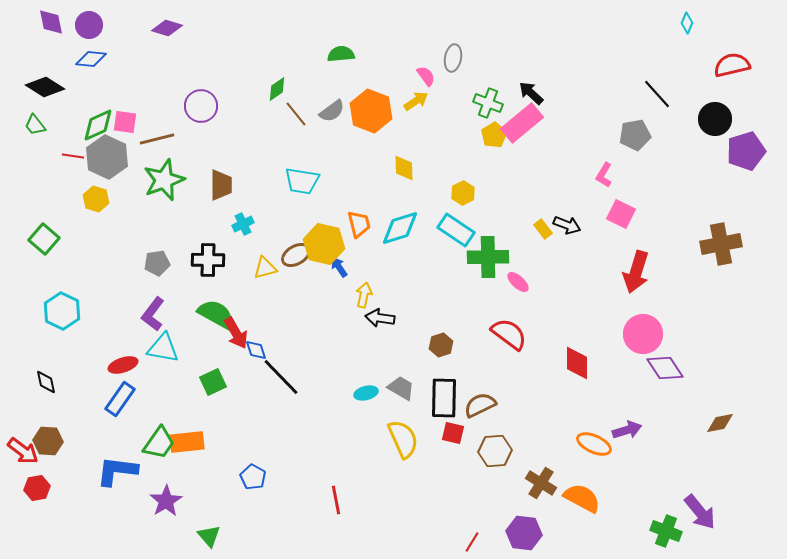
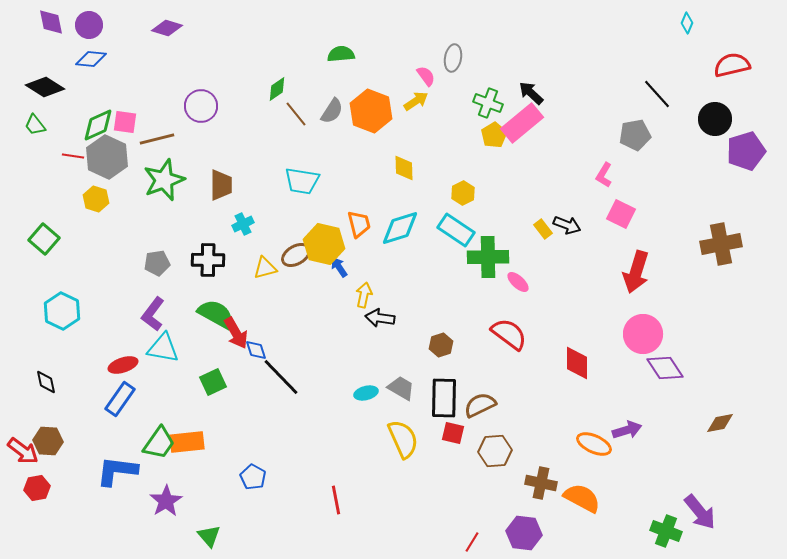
gray semicircle at (332, 111): rotated 20 degrees counterclockwise
brown cross at (541, 483): rotated 20 degrees counterclockwise
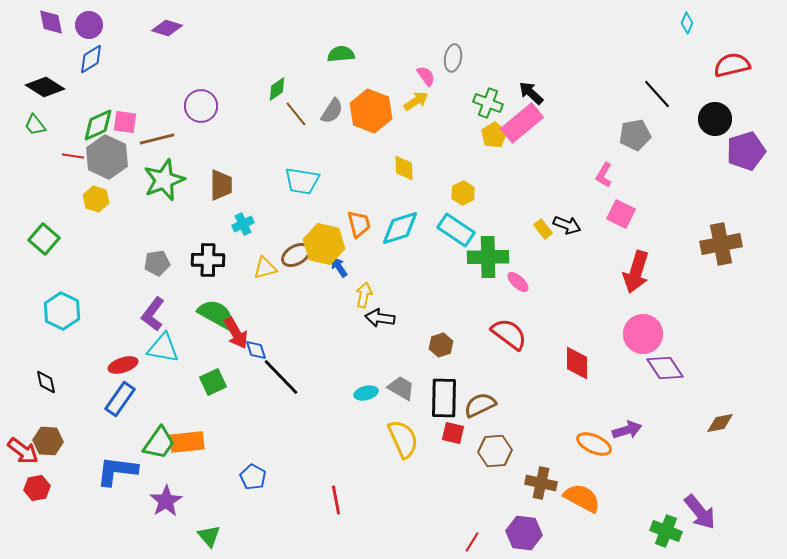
blue diamond at (91, 59): rotated 36 degrees counterclockwise
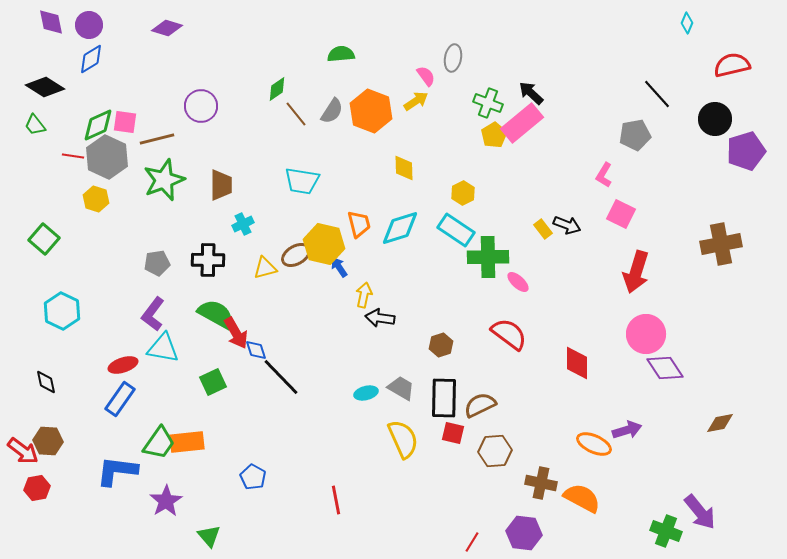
pink circle at (643, 334): moved 3 px right
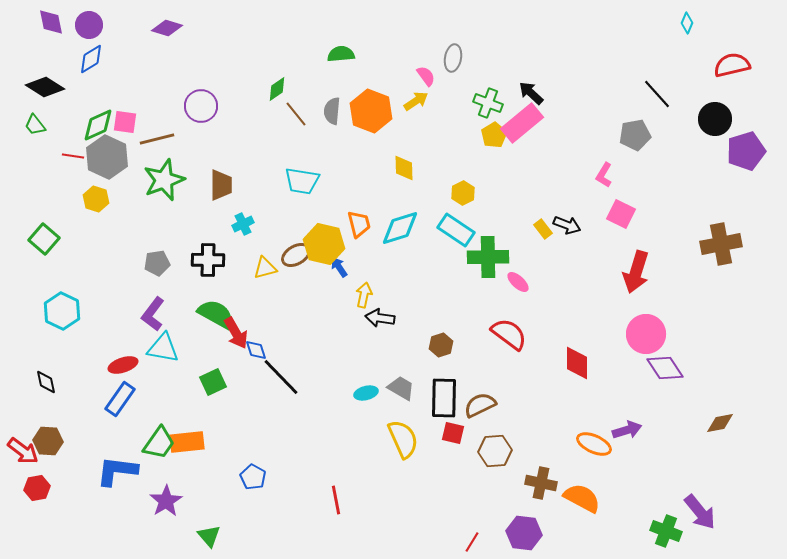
gray semicircle at (332, 111): rotated 152 degrees clockwise
